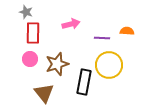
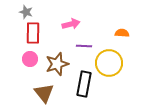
orange semicircle: moved 5 px left, 2 px down
purple line: moved 18 px left, 8 px down
yellow circle: moved 2 px up
black rectangle: moved 2 px down
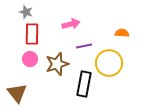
red rectangle: moved 1 px left, 1 px down
purple line: rotated 14 degrees counterclockwise
brown triangle: moved 27 px left
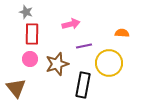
black rectangle: moved 1 px left, 1 px down
brown triangle: moved 1 px left, 5 px up
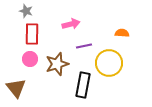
gray star: moved 1 px up
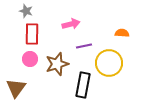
brown triangle: rotated 15 degrees clockwise
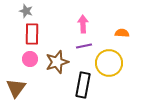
pink arrow: moved 12 px right; rotated 78 degrees counterclockwise
brown star: moved 2 px up
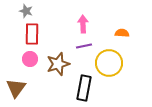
brown star: moved 1 px right, 2 px down
black rectangle: moved 1 px right, 3 px down
